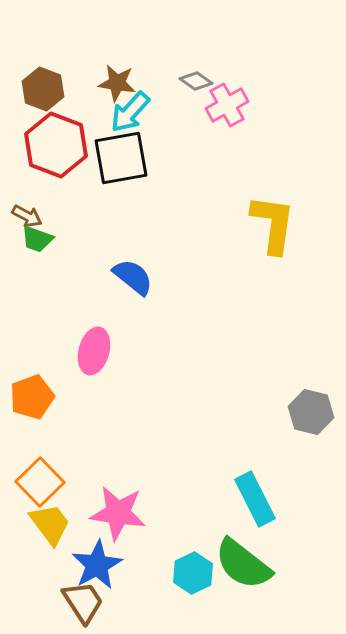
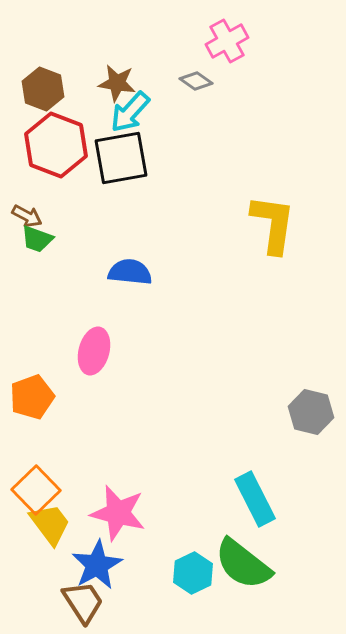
pink cross: moved 64 px up
blue semicircle: moved 3 px left, 5 px up; rotated 33 degrees counterclockwise
orange square: moved 4 px left, 8 px down
pink star: rotated 6 degrees clockwise
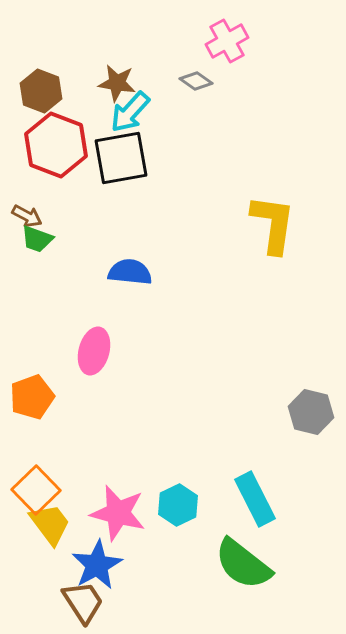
brown hexagon: moved 2 px left, 2 px down
cyan hexagon: moved 15 px left, 68 px up
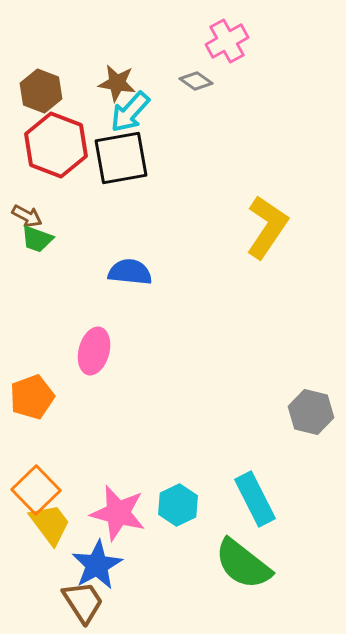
yellow L-shape: moved 6 px left, 3 px down; rotated 26 degrees clockwise
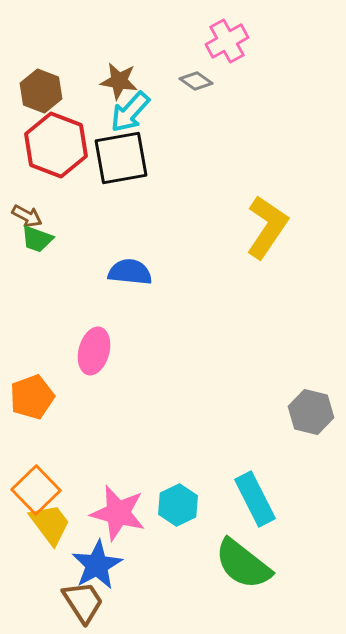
brown star: moved 2 px right, 2 px up
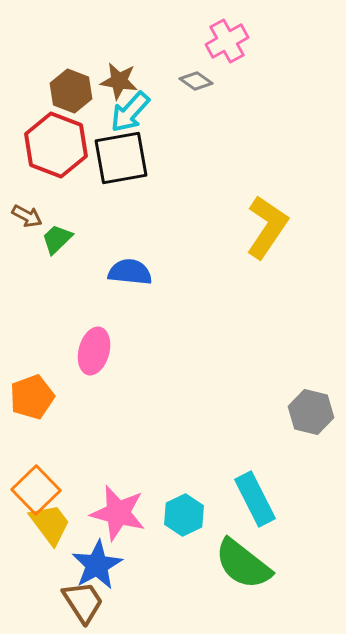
brown hexagon: moved 30 px right
green trapezoid: moved 20 px right; rotated 116 degrees clockwise
cyan hexagon: moved 6 px right, 10 px down
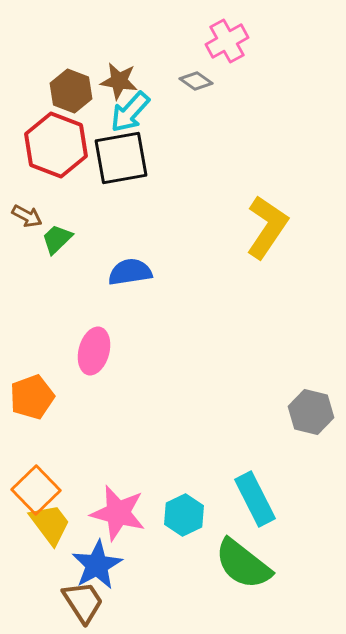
blue semicircle: rotated 15 degrees counterclockwise
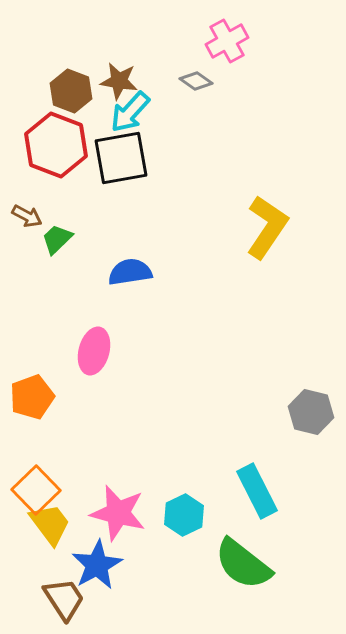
cyan rectangle: moved 2 px right, 8 px up
brown trapezoid: moved 19 px left, 3 px up
